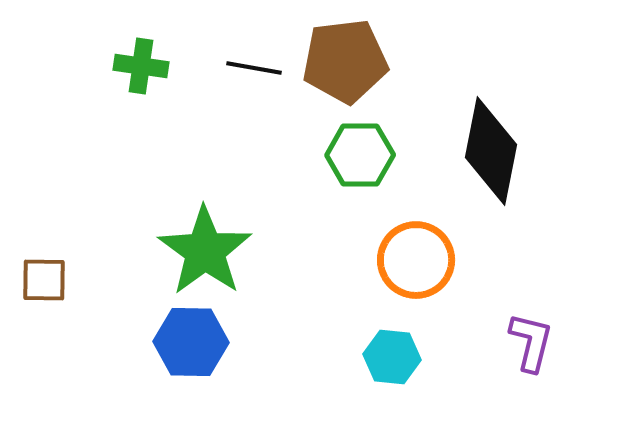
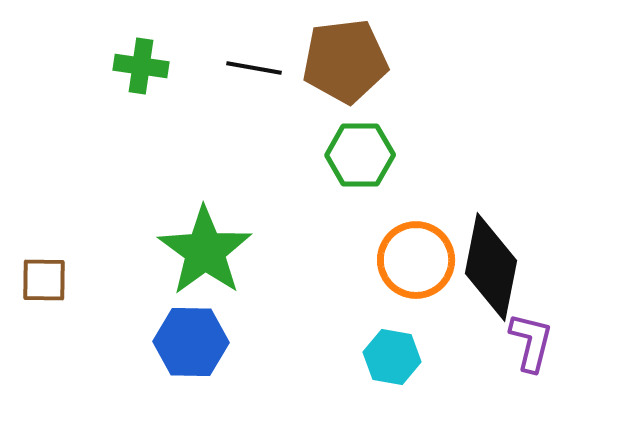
black diamond: moved 116 px down
cyan hexagon: rotated 4 degrees clockwise
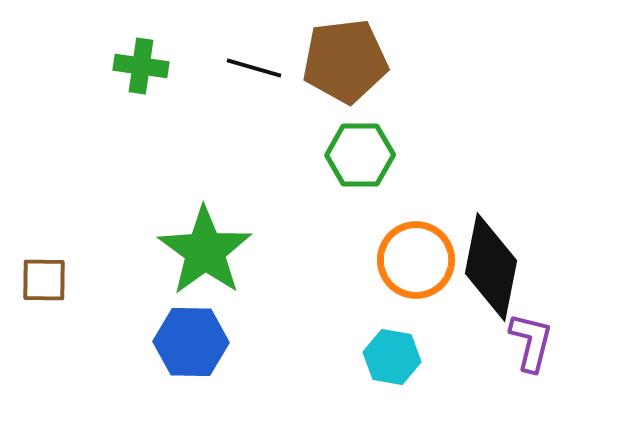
black line: rotated 6 degrees clockwise
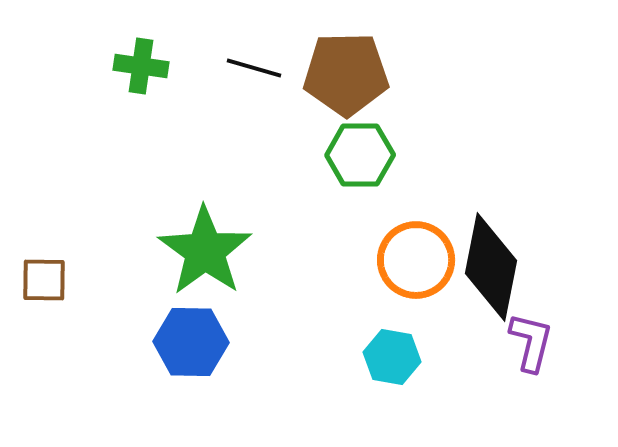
brown pentagon: moved 1 px right, 13 px down; rotated 6 degrees clockwise
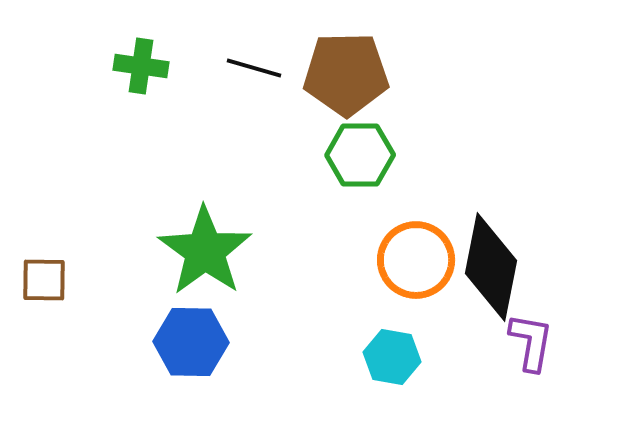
purple L-shape: rotated 4 degrees counterclockwise
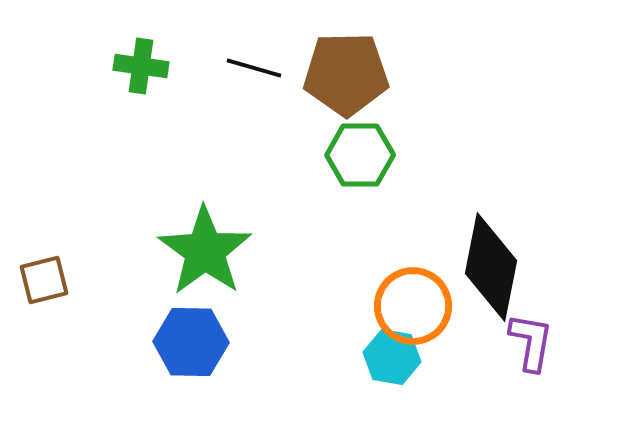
orange circle: moved 3 px left, 46 px down
brown square: rotated 15 degrees counterclockwise
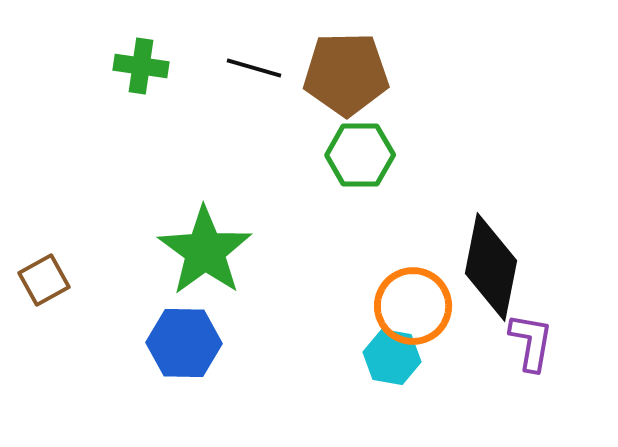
brown square: rotated 15 degrees counterclockwise
blue hexagon: moved 7 px left, 1 px down
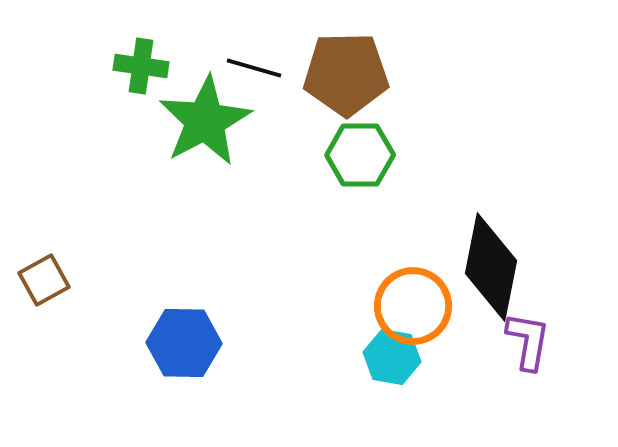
green star: moved 130 px up; rotated 8 degrees clockwise
purple L-shape: moved 3 px left, 1 px up
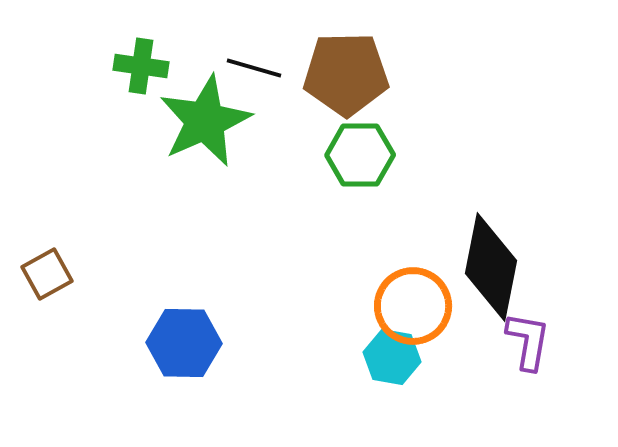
green star: rotated 4 degrees clockwise
brown square: moved 3 px right, 6 px up
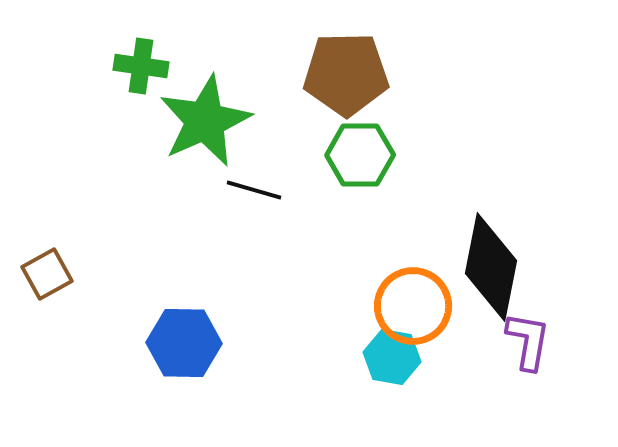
black line: moved 122 px down
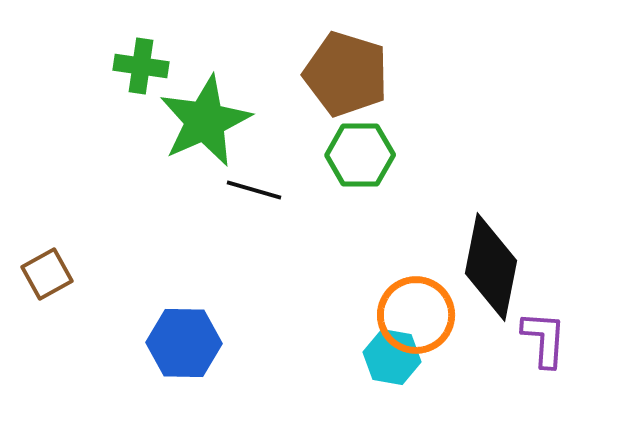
brown pentagon: rotated 18 degrees clockwise
orange circle: moved 3 px right, 9 px down
purple L-shape: moved 16 px right, 2 px up; rotated 6 degrees counterclockwise
